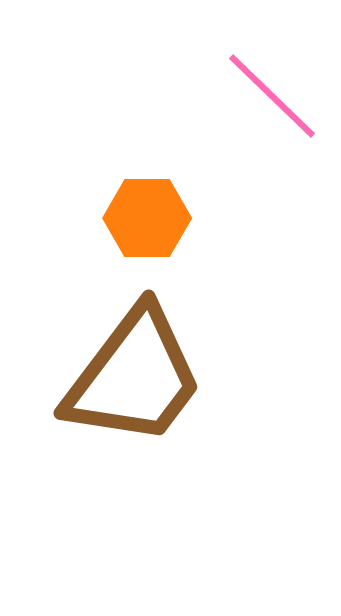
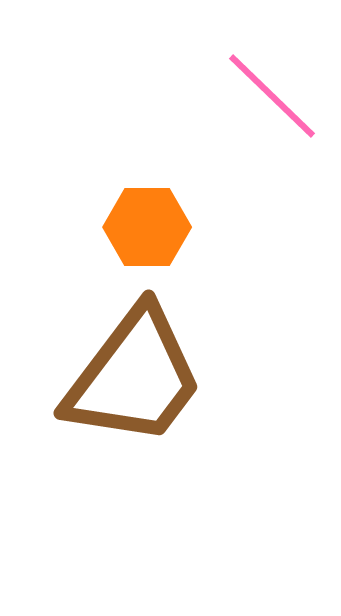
orange hexagon: moved 9 px down
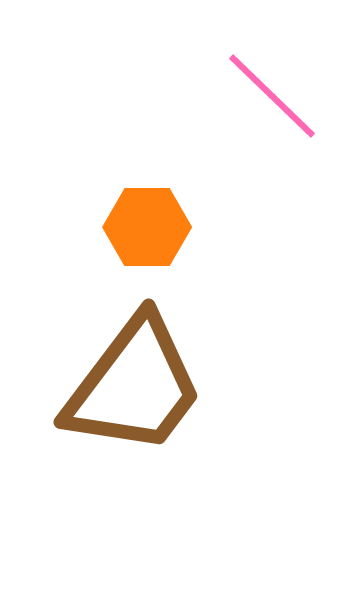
brown trapezoid: moved 9 px down
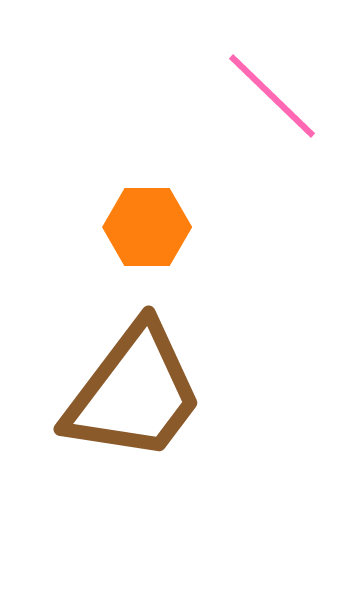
brown trapezoid: moved 7 px down
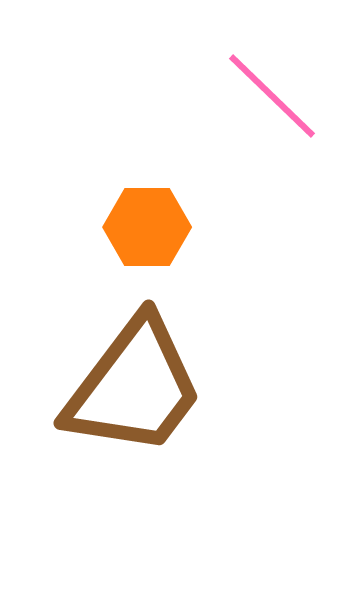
brown trapezoid: moved 6 px up
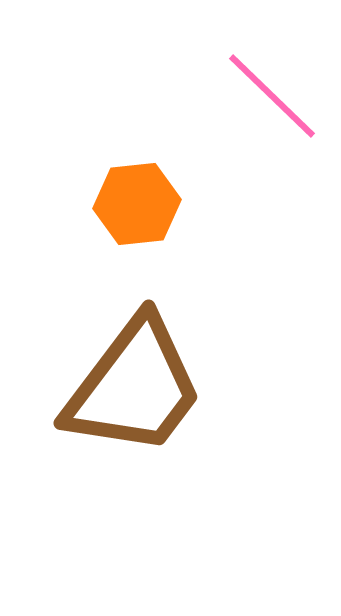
orange hexagon: moved 10 px left, 23 px up; rotated 6 degrees counterclockwise
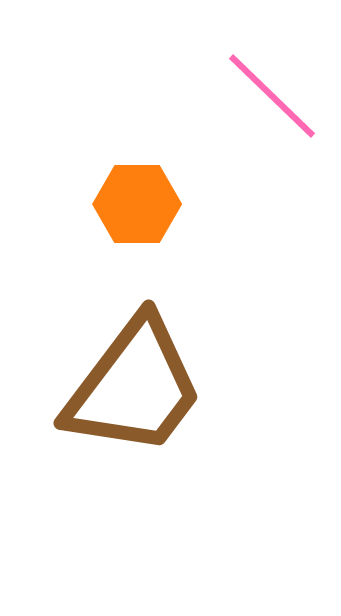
orange hexagon: rotated 6 degrees clockwise
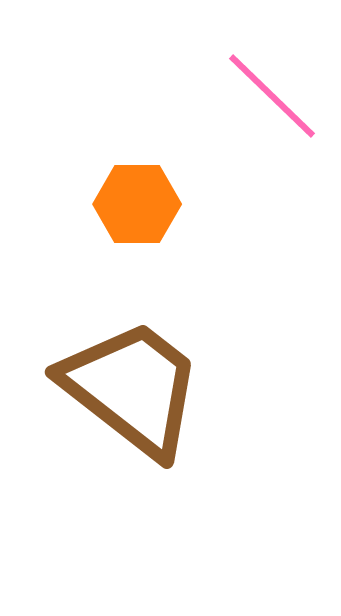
brown trapezoid: moved 2 px left, 1 px down; rotated 89 degrees counterclockwise
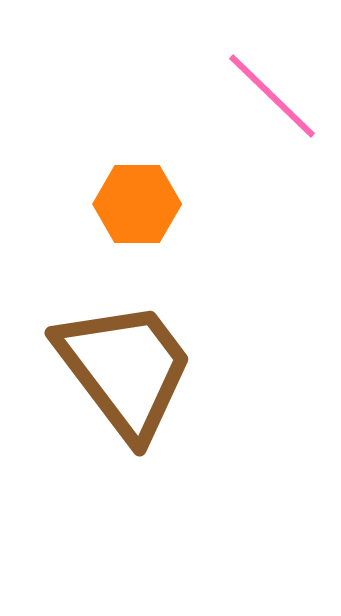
brown trapezoid: moved 7 px left, 19 px up; rotated 15 degrees clockwise
